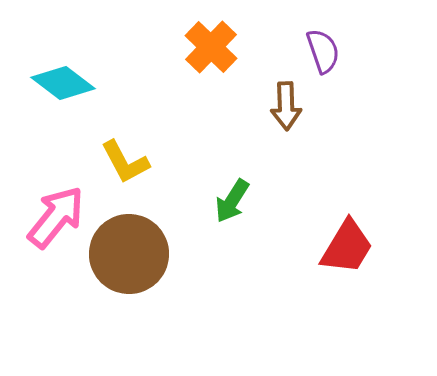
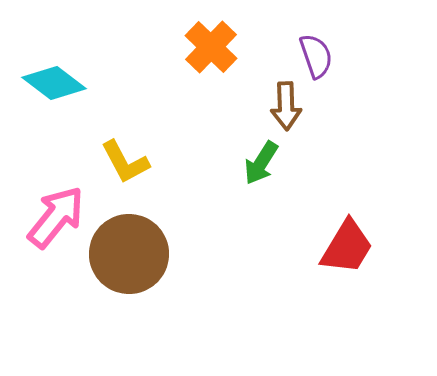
purple semicircle: moved 7 px left, 5 px down
cyan diamond: moved 9 px left
green arrow: moved 29 px right, 38 px up
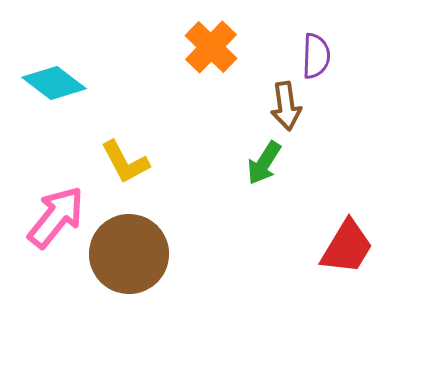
purple semicircle: rotated 21 degrees clockwise
brown arrow: rotated 6 degrees counterclockwise
green arrow: moved 3 px right
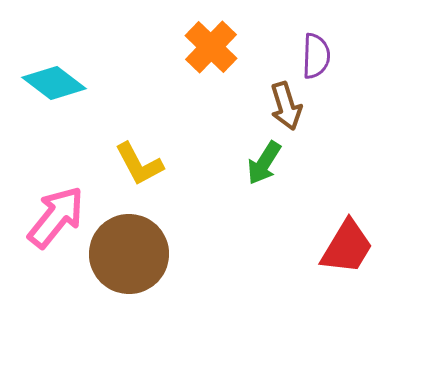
brown arrow: rotated 9 degrees counterclockwise
yellow L-shape: moved 14 px right, 2 px down
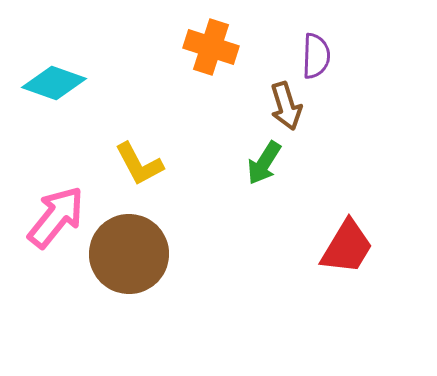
orange cross: rotated 26 degrees counterclockwise
cyan diamond: rotated 18 degrees counterclockwise
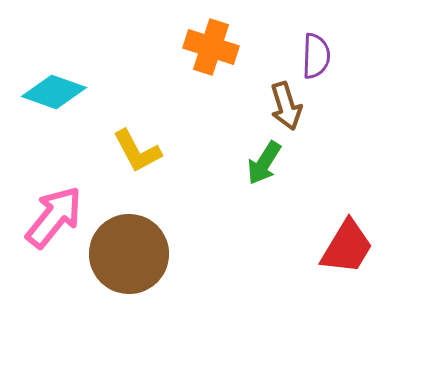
cyan diamond: moved 9 px down
yellow L-shape: moved 2 px left, 13 px up
pink arrow: moved 2 px left
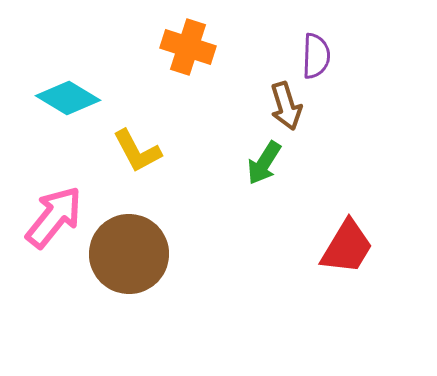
orange cross: moved 23 px left
cyan diamond: moved 14 px right, 6 px down; rotated 12 degrees clockwise
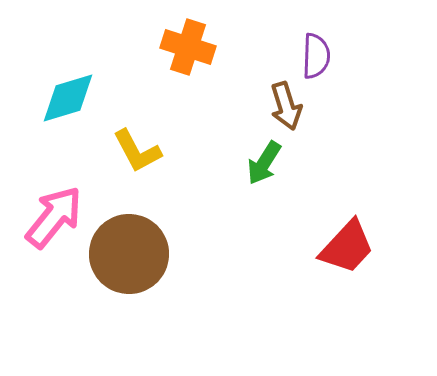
cyan diamond: rotated 48 degrees counterclockwise
red trapezoid: rotated 12 degrees clockwise
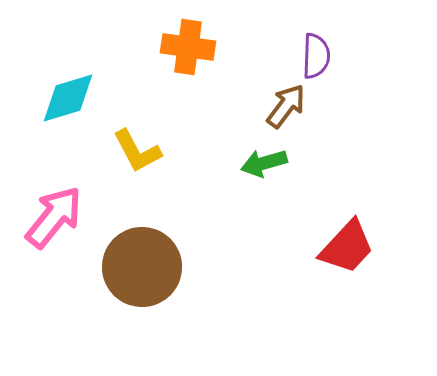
orange cross: rotated 10 degrees counterclockwise
brown arrow: rotated 126 degrees counterclockwise
green arrow: rotated 42 degrees clockwise
brown circle: moved 13 px right, 13 px down
